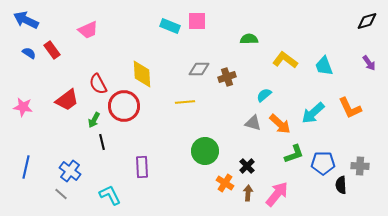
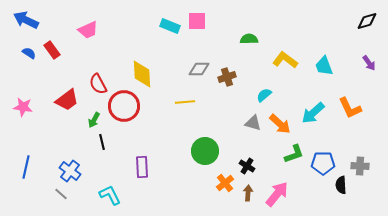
black cross: rotated 14 degrees counterclockwise
orange cross: rotated 18 degrees clockwise
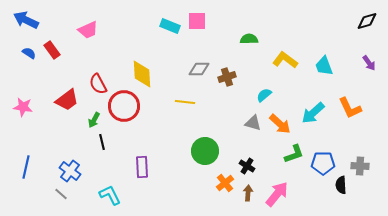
yellow line: rotated 12 degrees clockwise
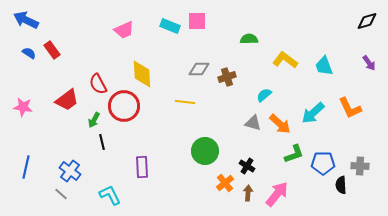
pink trapezoid: moved 36 px right
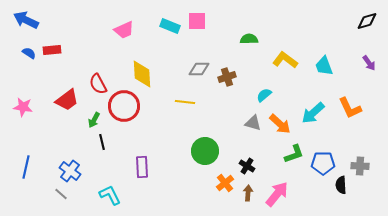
red rectangle: rotated 60 degrees counterclockwise
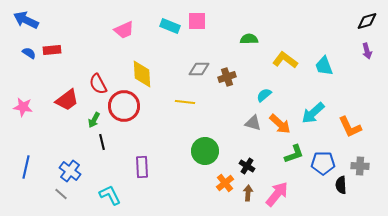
purple arrow: moved 2 px left, 12 px up; rotated 21 degrees clockwise
orange L-shape: moved 19 px down
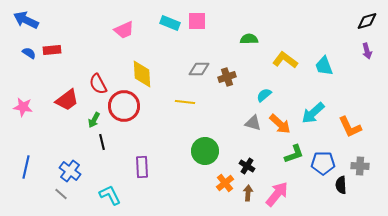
cyan rectangle: moved 3 px up
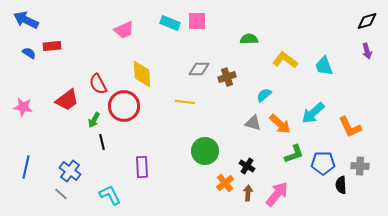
red rectangle: moved 4 px up
